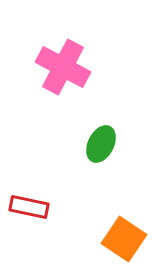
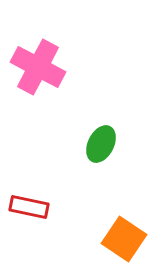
pink cross: moved 25 px left
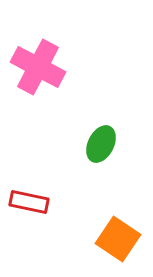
red rectangle: moved 5 px up
orange square: moved 6 px left
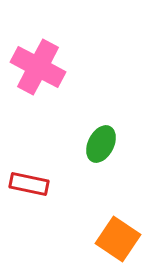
red rectangle: moved 18 px up
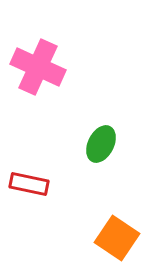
pink cross: rotated 4 degrees counterclockwise
orange square: moved 1 px left, 1 px up
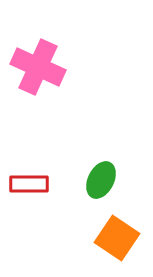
green ellipse: moved 36 px down
red rectangle: rotated 12 degrees counterclockwise
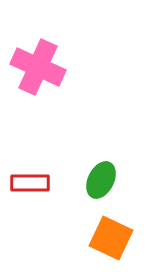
red rectangle: moved 1 px right, 1 px up
orange square: moved 6 px left; rotated 9 degrees counterclockwise
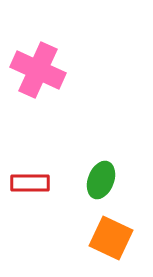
pink cross: moved 3 px down
green ellipse: rotated 6 degrees counterclockwise
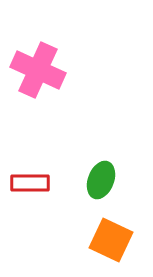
orange square: moved 2 px down
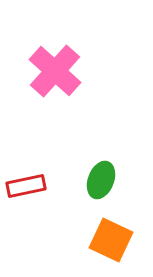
pink cross: moved 17 px right, 1 px down; rotated 18 degrees clockwise
red rectangle: moved 4 px left, 3 px down; rotated 12 degrees counterclockwise
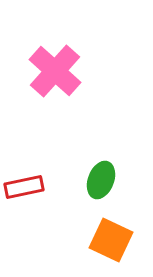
red rectangle: moved 2 px left, 1 px down
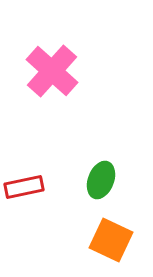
pink cross: moved 3 px left
